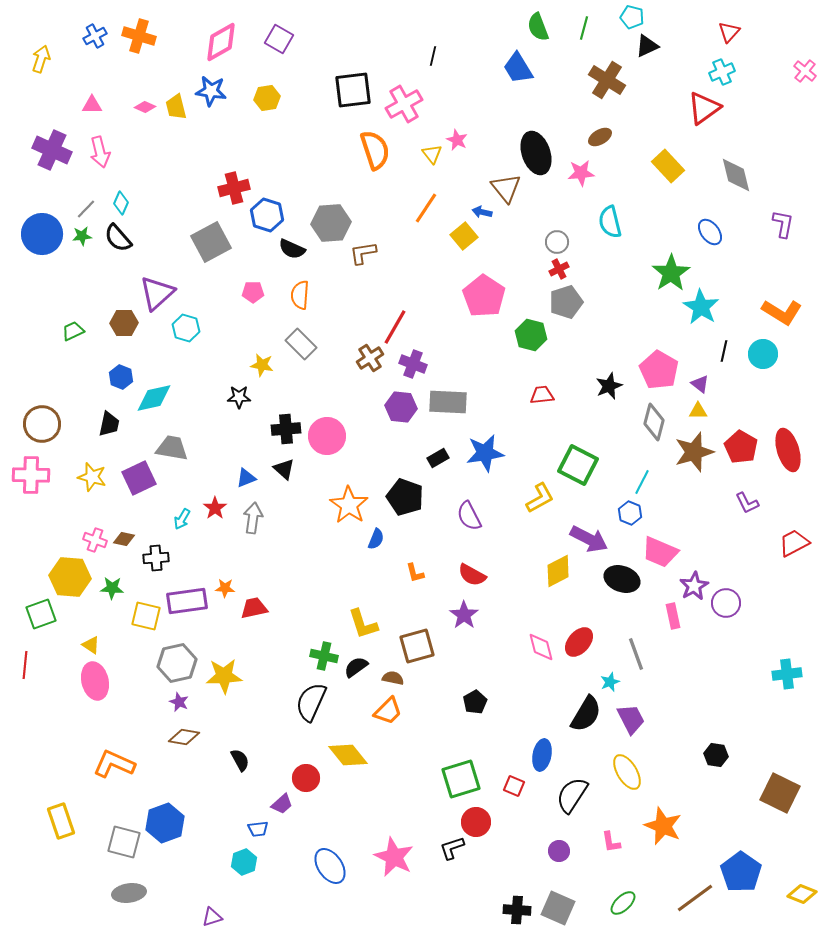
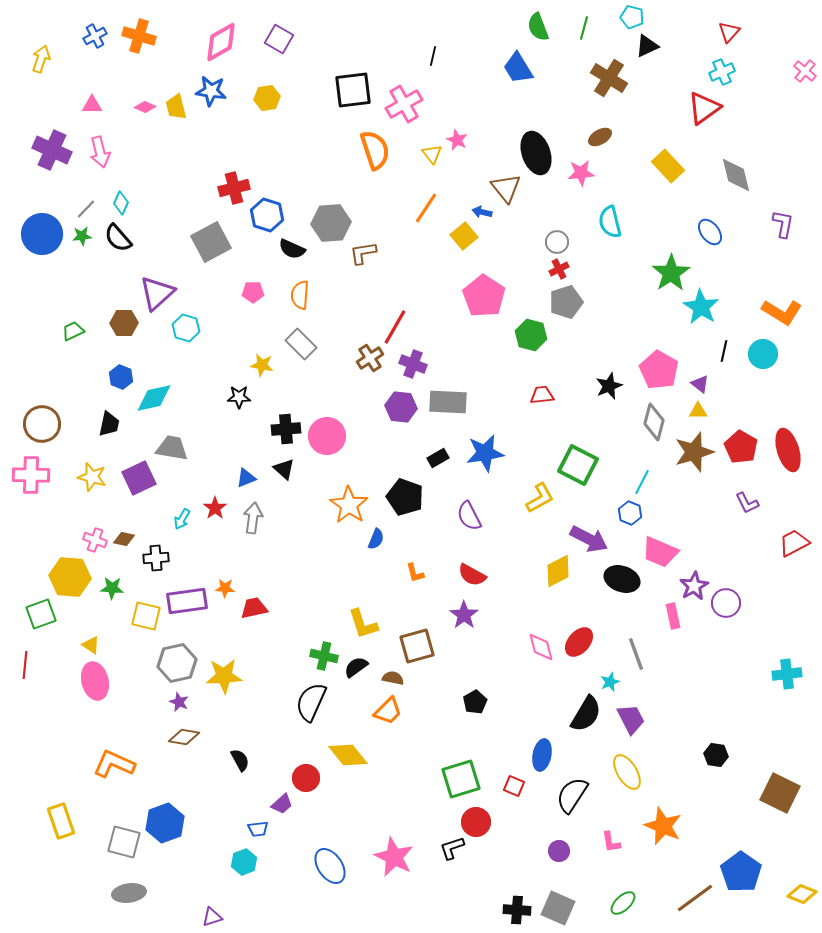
brown cross at (607, 80): moved 2 px right, 2 px up
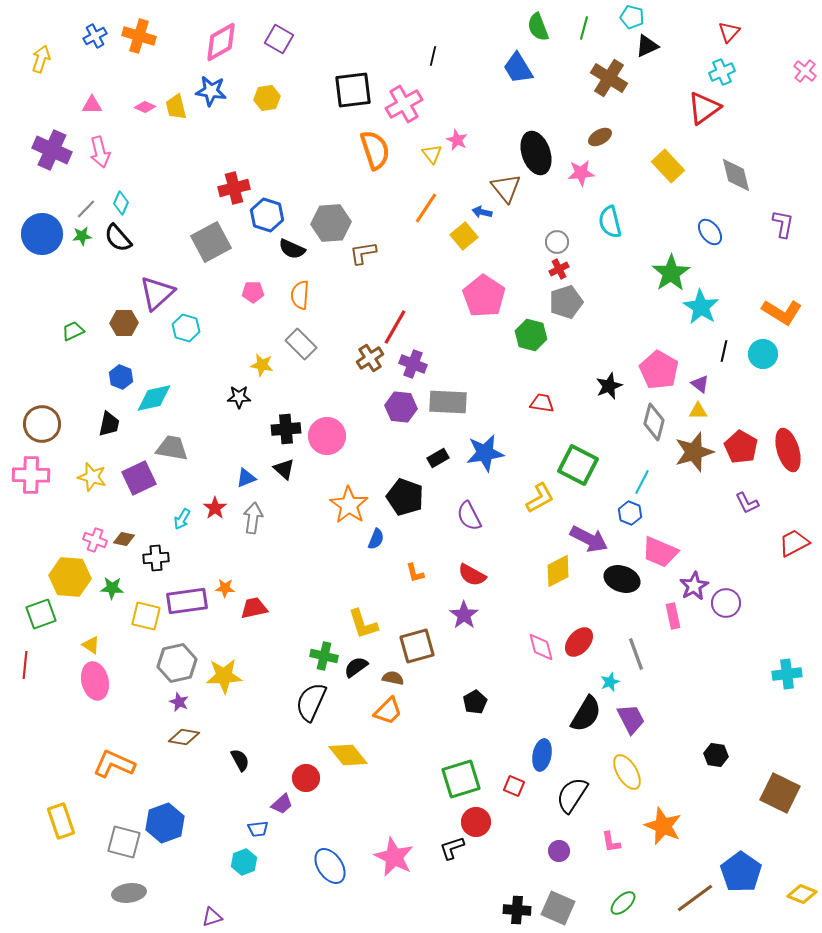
red trapezoid at (542, 395): moved 8 px down; rotated 15 degrees clockwise
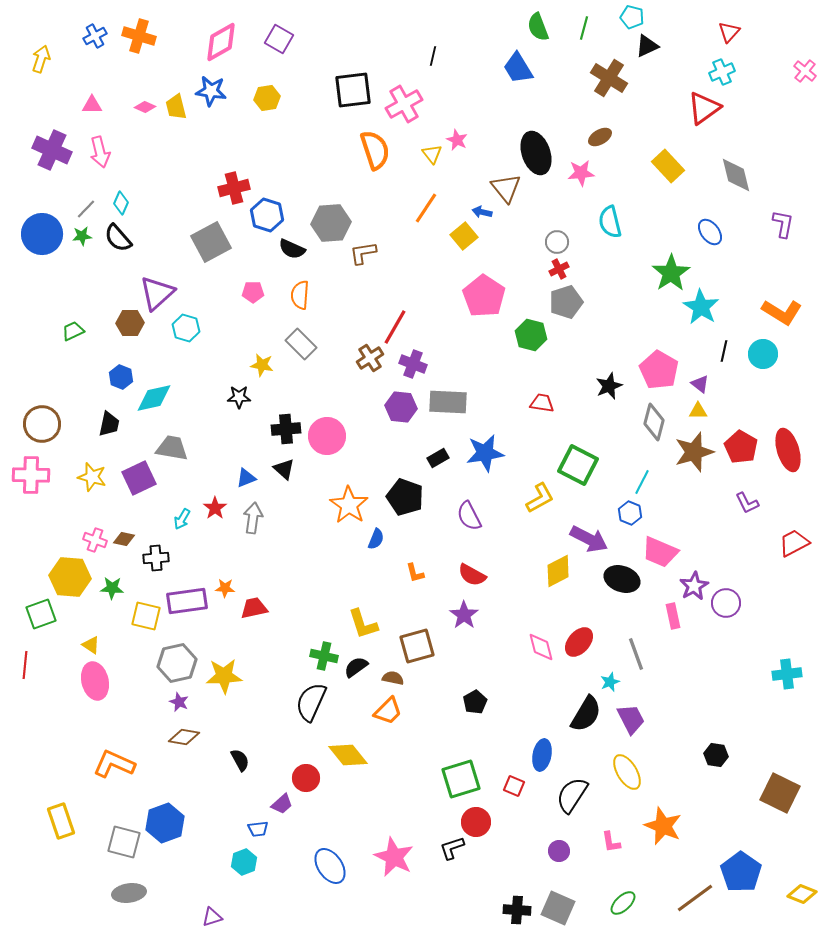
brown hexagon at (124, 323): moved 6 px right
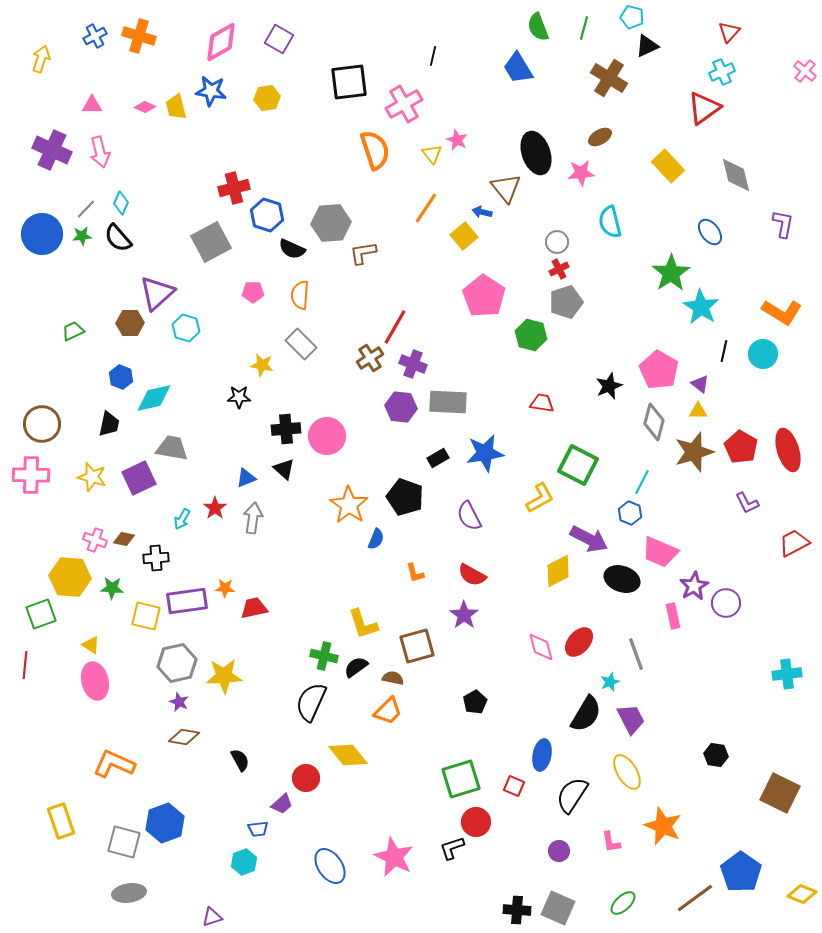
black square at (353, 90): moved 4 px left, 8 px up
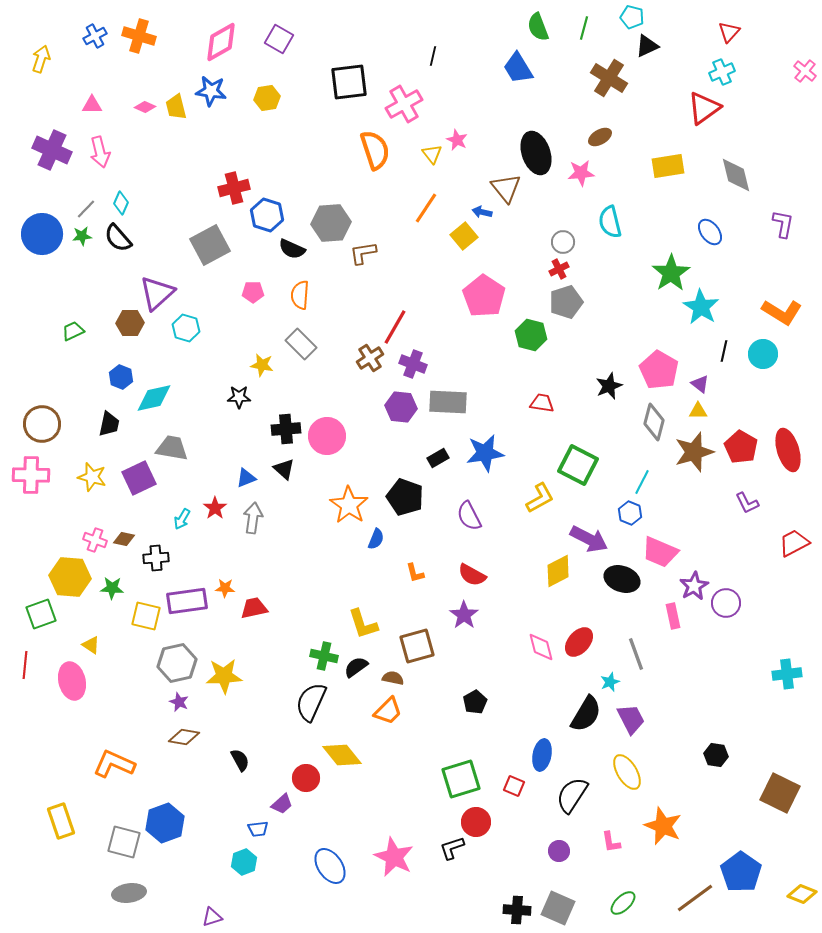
yellow rectangle at (668, 166): rotated 56 degrees counterclockwise
gray square at (211, 242): moved 1 px left, 3 px down
gray circle at (557, 242): moved 6 px right
pink ellipse at (95, 681): moved 23 px left
yellow diamond at (348, 755): moved 6 px left
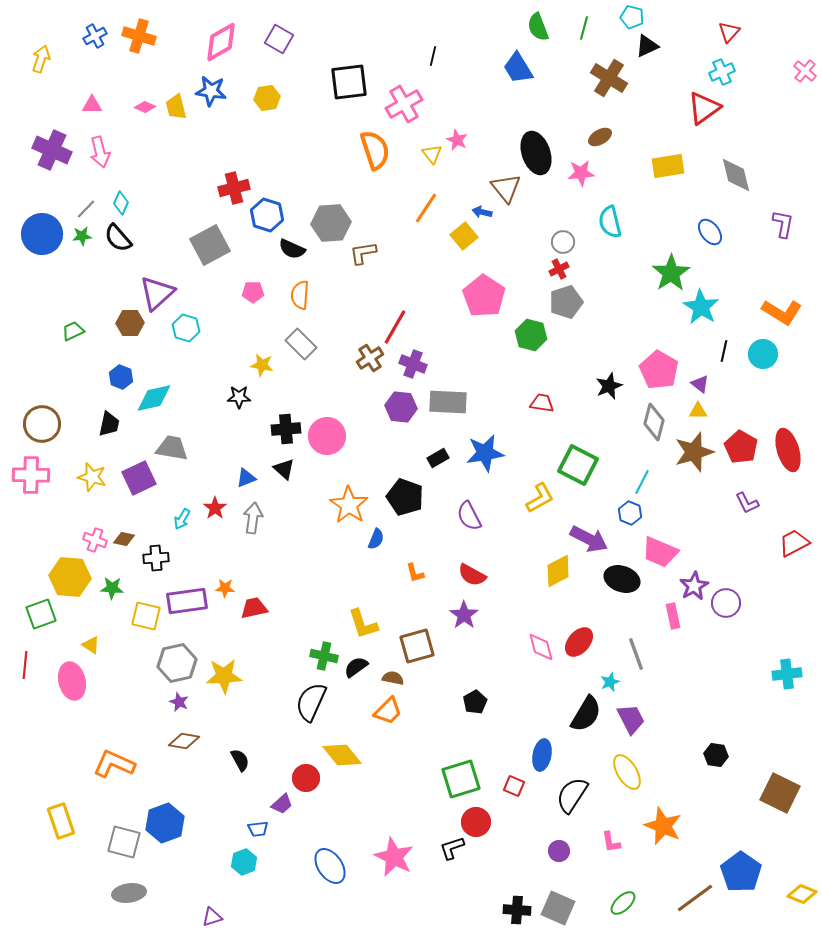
brown diamond at (184, 737): moved 4 px down
